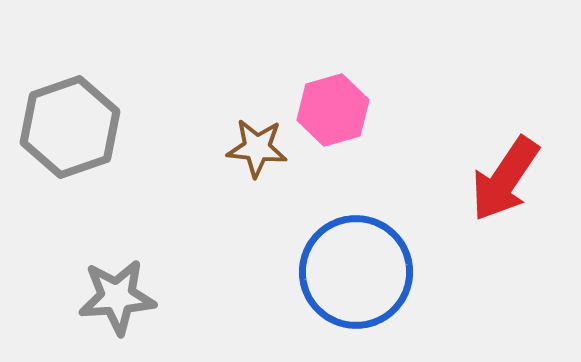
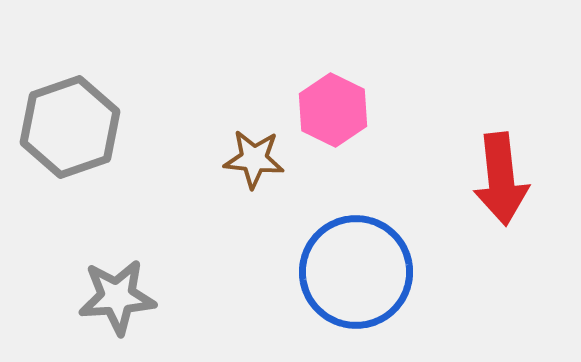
pink hexagon: rotated 18 degrees counterclockwise
brown star: moved 3 px left, 11 px down
red arrow: moved 4 px left; rotated 40 degrees counterclockwise
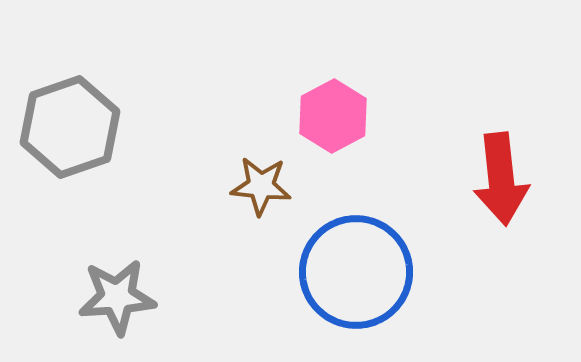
pink hexagon: moved 6 px down; rotated 6 degrees clockwise
brown star: moved 7 px right, 27 px down
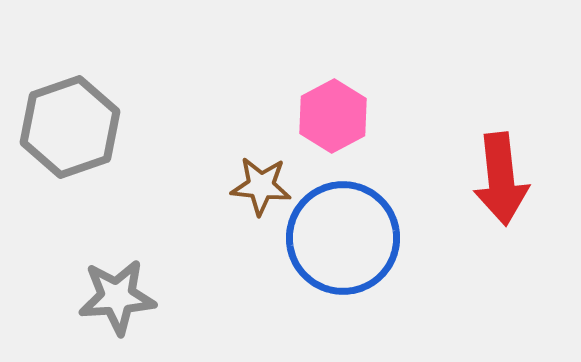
blue circle: moved 13 px left, 34 px up
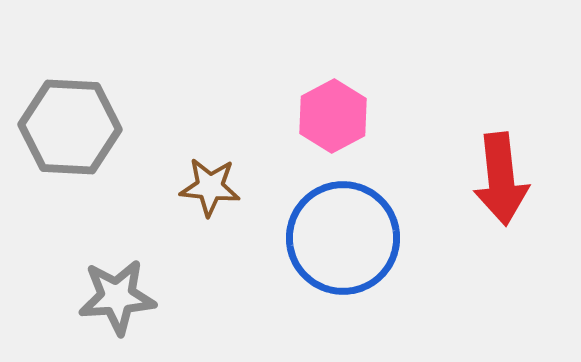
gray hexagon: rotated 22 degrees clockwise
brown star: moved 51 px left, 1 px down
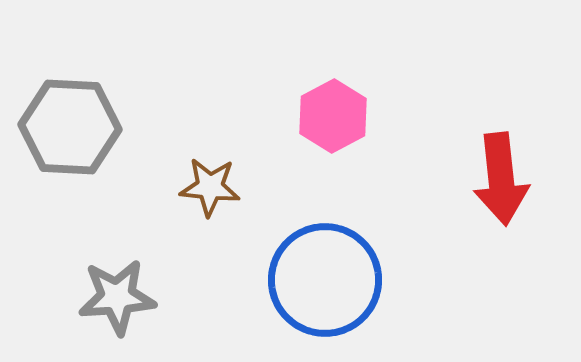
blue circle: moved 18 px left, 42 px down
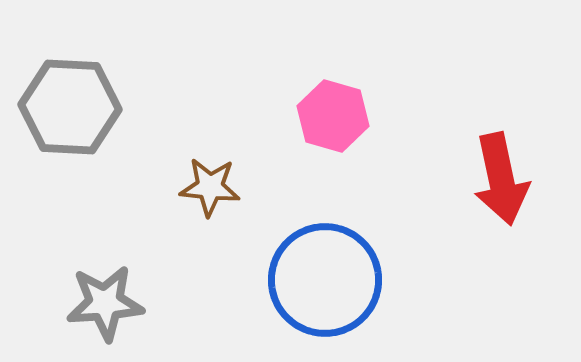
pink hexagon: rotated 16 degrees counterclockwise
gray hexagon: moved 20 px up
red arrow: rotated 6 degrees counterclockwise
gray star: moved 12 px left, 6 px down
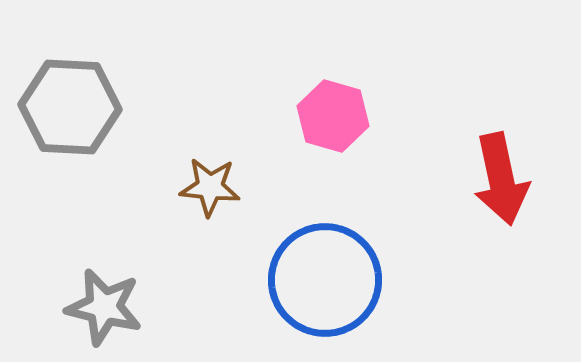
gray star: moved 1 px left, 4 px down; rotated 18 degrees clockwise
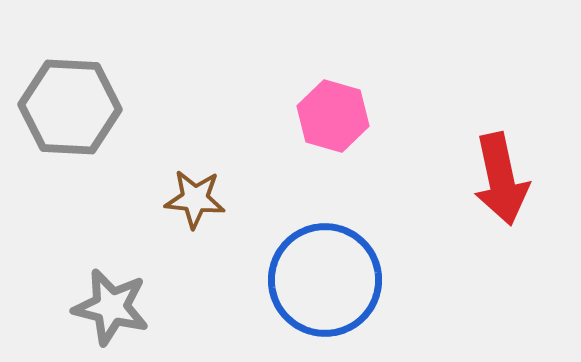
brown star: moved 15 px left, 12 px down
gray star: moved 7 px right
